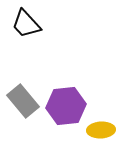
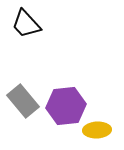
yellow ellipse: moved 4 px left
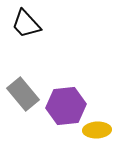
gray rectangle: moved 7 px up
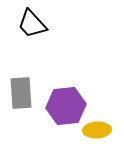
black trapezoid: moved 6 px right
gray rectangle: moved 2 px left, 1 px up; rotated 36 degrees clockwise
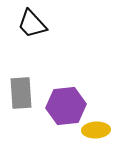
yellow ellipse: moved 1 px left
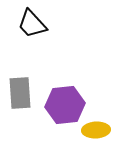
gray rectangle: moved 1 px left
purple hexagon: moved 1 px left, 1 px up
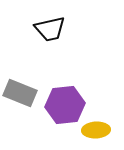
black trapezoid: moved 18 px right, 5 px down; rotated 60 degrees counterclockwise
gray rectangle: rotated 64 degrees counterclockwise
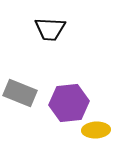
black trapezoid: rotated 16 degrees clockwise
purple hexagon: moved 4 px right, 2 px up
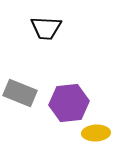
black trapezoid: moved 4 px left, 1 px up
yellow ellipse: moved 3 px down
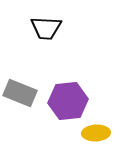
purple hexagon: moved 1 px left, 2 px up
